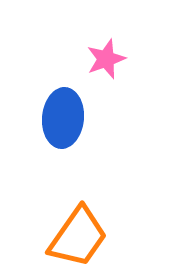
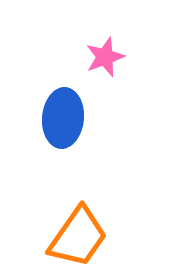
pink star: moved 1 px left, 2 px up
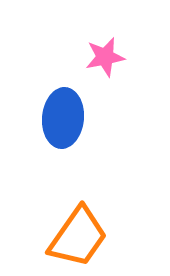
pink star: rotated 9 degrees clockwise
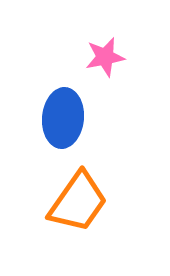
orange trapezoid: moved 35 px up
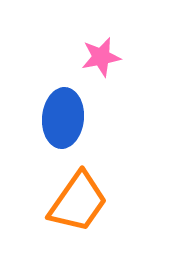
pink star: moved 4 px left
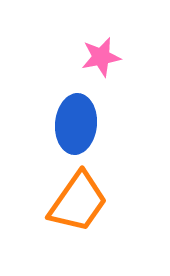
blue ellipse: moved 13 px right, 6 px down
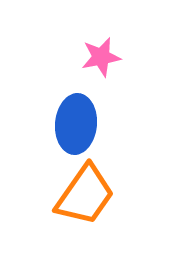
orange trapezoid: moved 7 px right, 7 px up
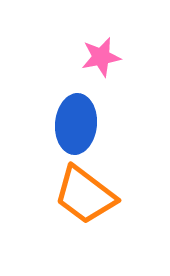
orange trapezoid: rotated 92 degrees clockwise
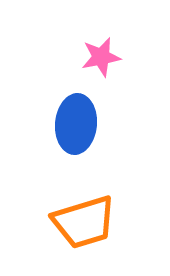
orange trapezoid: moved 1 px left, 27 px down; rotated 54 degrees counterclockwise
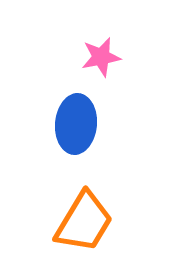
orange trapezoid: rotated 42 degrees counterclockwise
